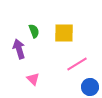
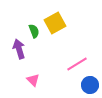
yellow square: moved 9 px left, 10 px up; rotated 30 degrees counterclockwise
pink triangle: moved 1 px down
blue circle: moved 2 px up
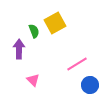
purple arrow: rotated 18 degrees clockwise
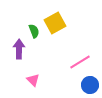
pink line: moved 3 px right, 2 px up
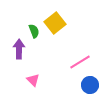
yellow square: rotated 10 degrees counterclockwise
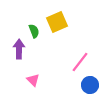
yellow square: moved 2 px right, 1 px up; rotated 15 degrees clockwise
pink line: rotated 20 degrees counterclockwise
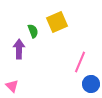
green semicircle: moved 1 px left
pink line: rotated 15 degrees counterclockwise
pink triangle: moved 21 px left, 6 px down
blue circle: moved 1 px right, 1 px up
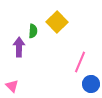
yellow square: rotated 20 degrees counterclockwise
green semicircle: rotated 24 degrees clockwise
purple arrow: moved 2 px up
